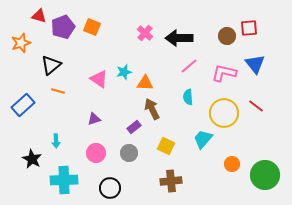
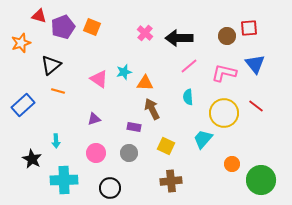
purple rectangle: rotated 48 degrees clockwise
green circle: moved 4 px left, 5 px down
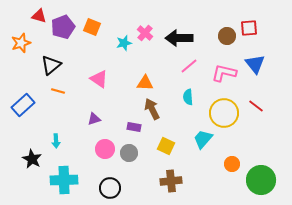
cyan star: moved 29 px up
pink circle: moved 9 px right, 4 px up
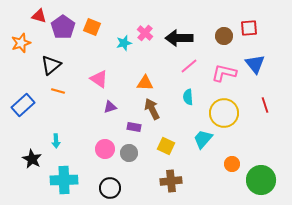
purple pentagon: rotated 15 degrees counterclockwise
brown circle: moved 3 px left
red line: moved 9 px right, 1 px up; rotated 35 degrees clockwise
purple triangle: moved 16 px right, 12 px up
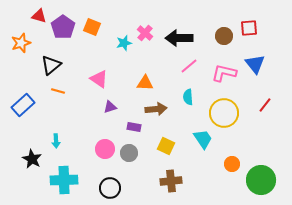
red line: rotated 56 degrees clockwise
brown arrow: moved 4 px right; rotated 110 degrees clockwise
cyan trapezoid: rotated 105 degrees clockwise
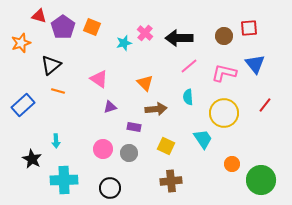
orange triangle: rotated 42 degrees clockwise
pink circle: moved 2 px left
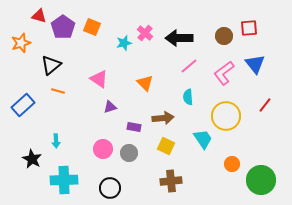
pink L-shape: rotated 50 degrees counterclockwise
brown arrow: moved 7 px right, 9 px down
yellow circle: moved 2 px right, 3 px down
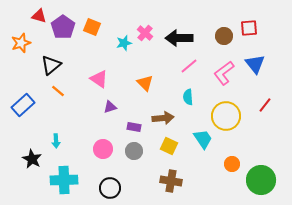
orange line: rotated 24 degrees clockwise
yellow square: moved 3 px right
gray circle: moved 5 px right, 2 px up
brown cross: rotated 15 degrees clockwise
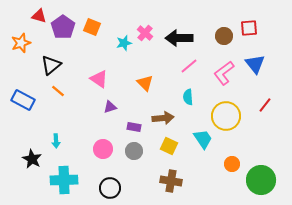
blue rectangle: moved 5 px up; rotated 70 degrees clockwise
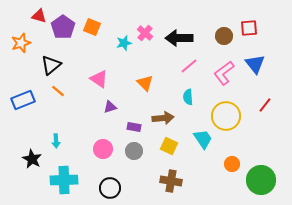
blue rectangle: rotated 50 degrees counterclockwise
